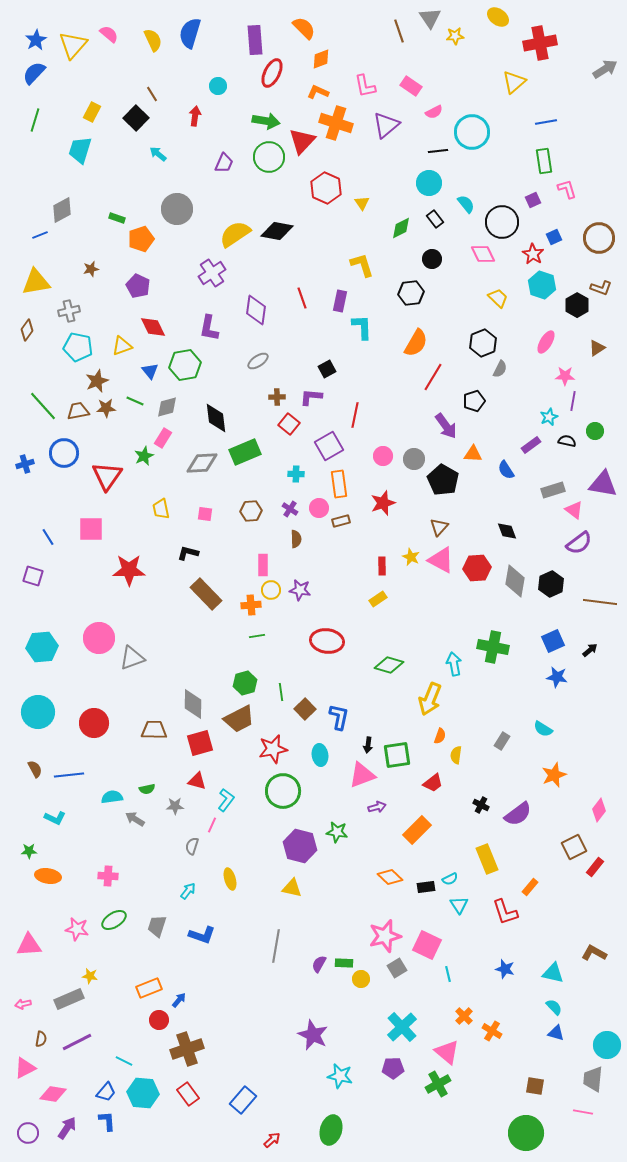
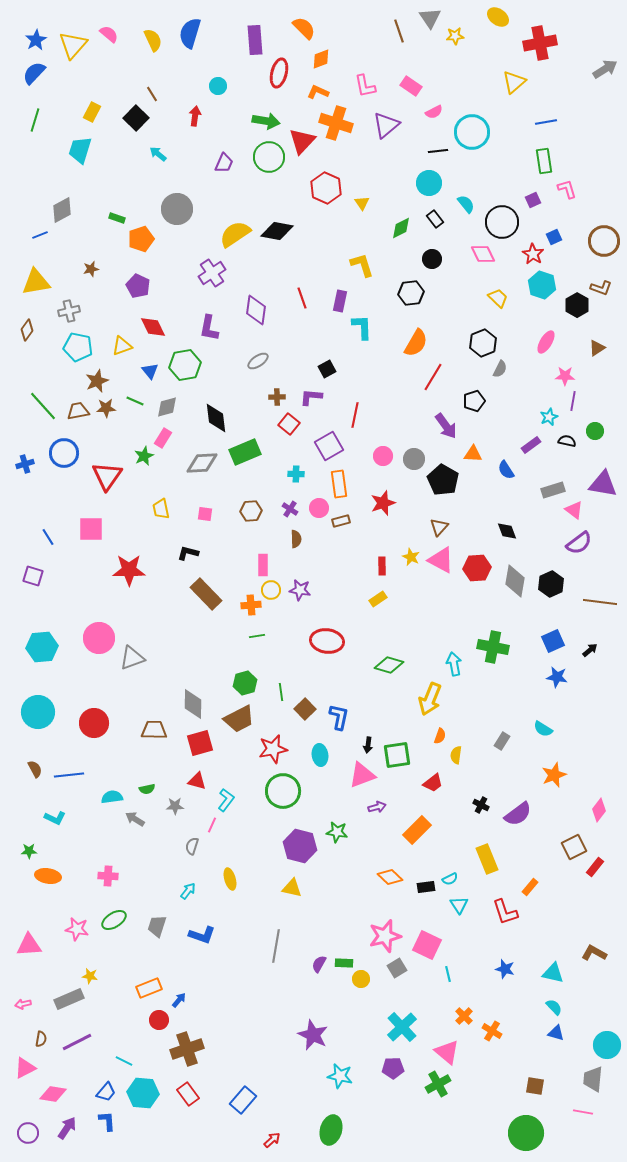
red ellipse at (272, 73): moved 7 px right; rotated 12 degrees counterclockwise
brown circle at (599, 238): moved 5 px right, 3 px down
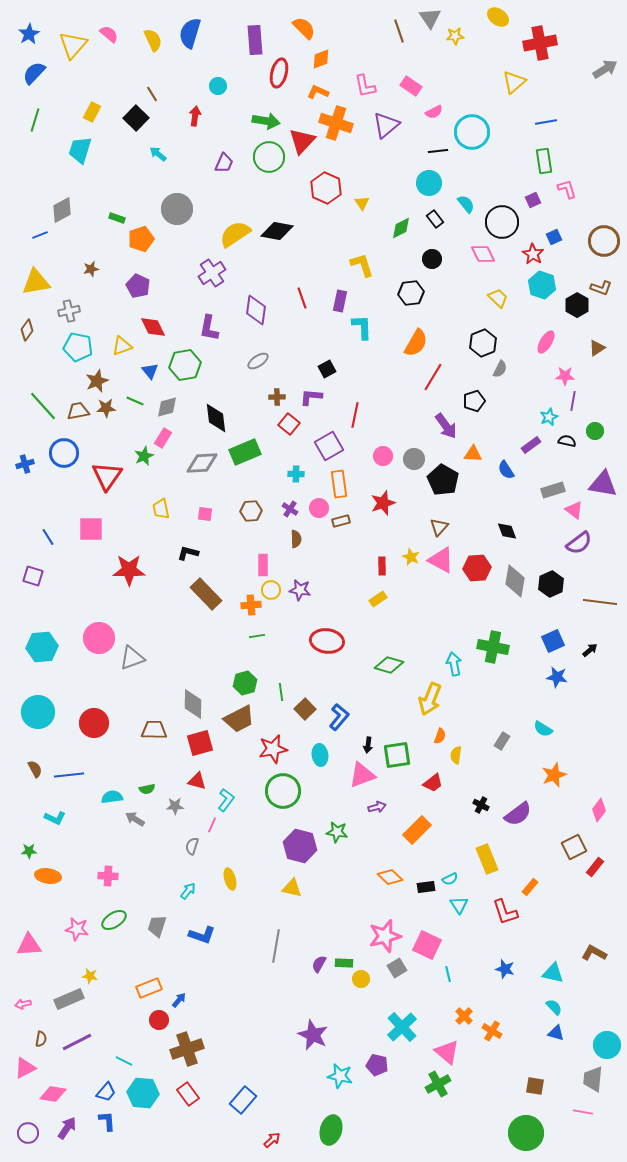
blue star at (36, 40): moved 7 px left, 6 px up
blue L-shape at (339, 717): rotated 28 degrees clockwise
purple pentagon at (393, 1068): moved 16 px left, 3 px up; rotated 15 degrees clockwise
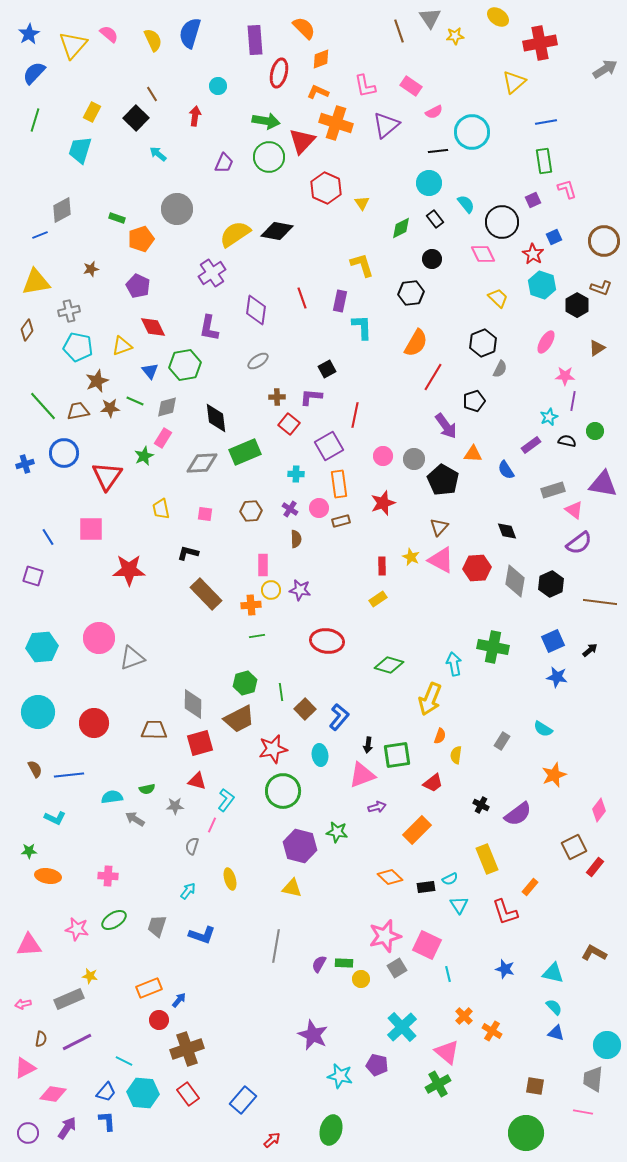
brown star at (106, 408): moved 4 px right
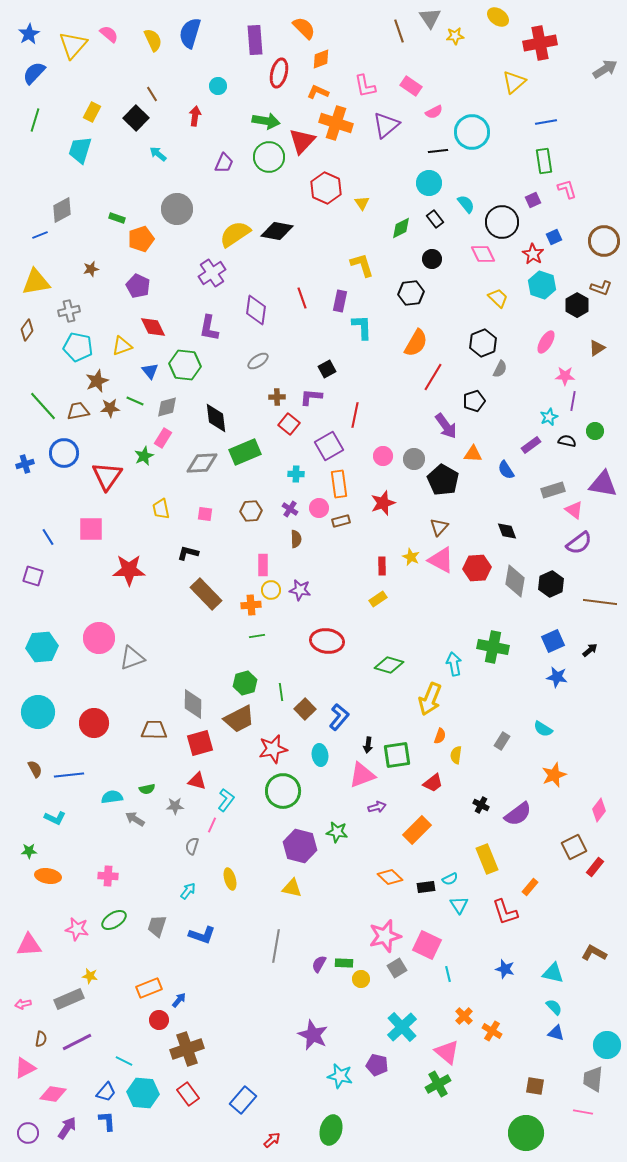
green hexagon at (185, 365): rotated 16 degrees clockwise
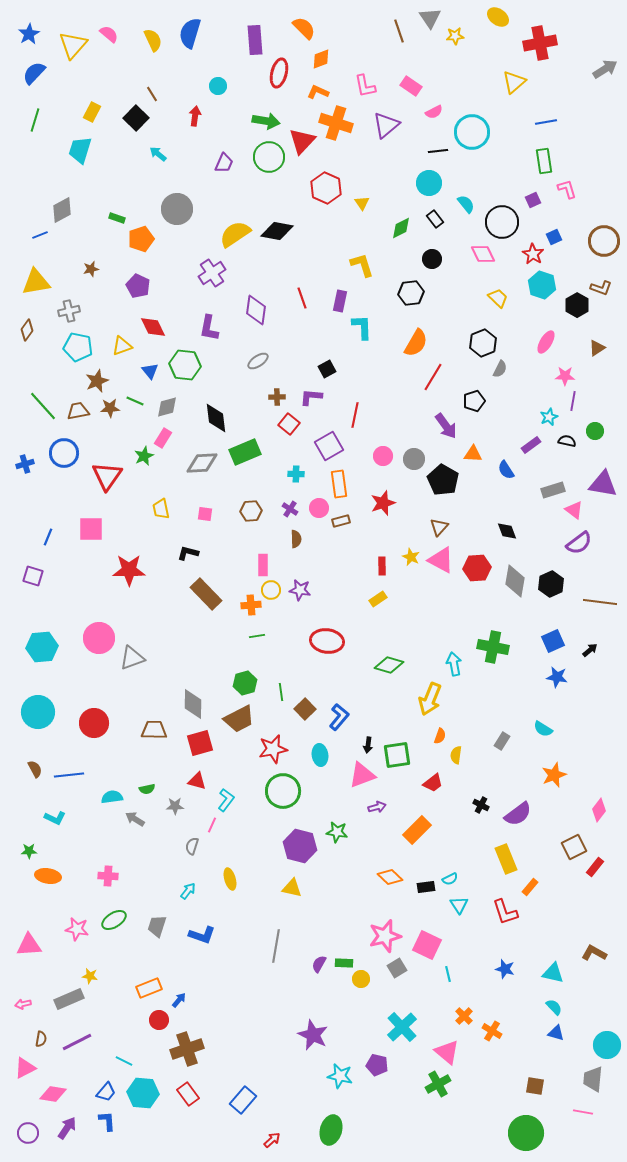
blue line at (48, 537): rotated 54 degrees clockwise
yellow rectangle at (487, 859): moved 19 px right
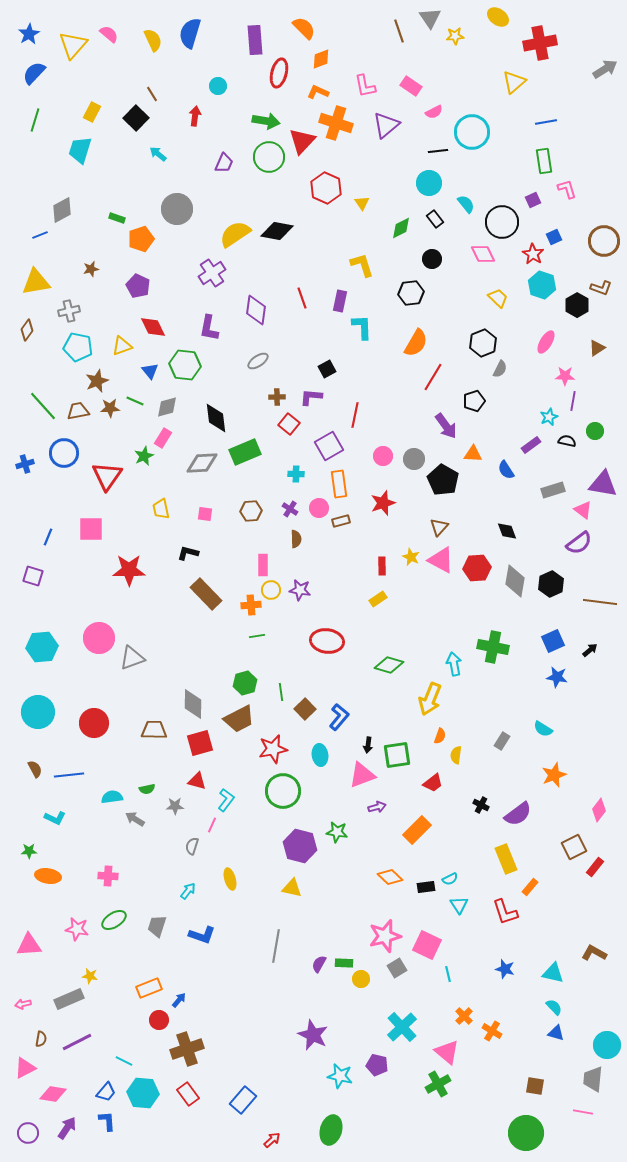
pink triangle at (574, 510): moved 9 px right
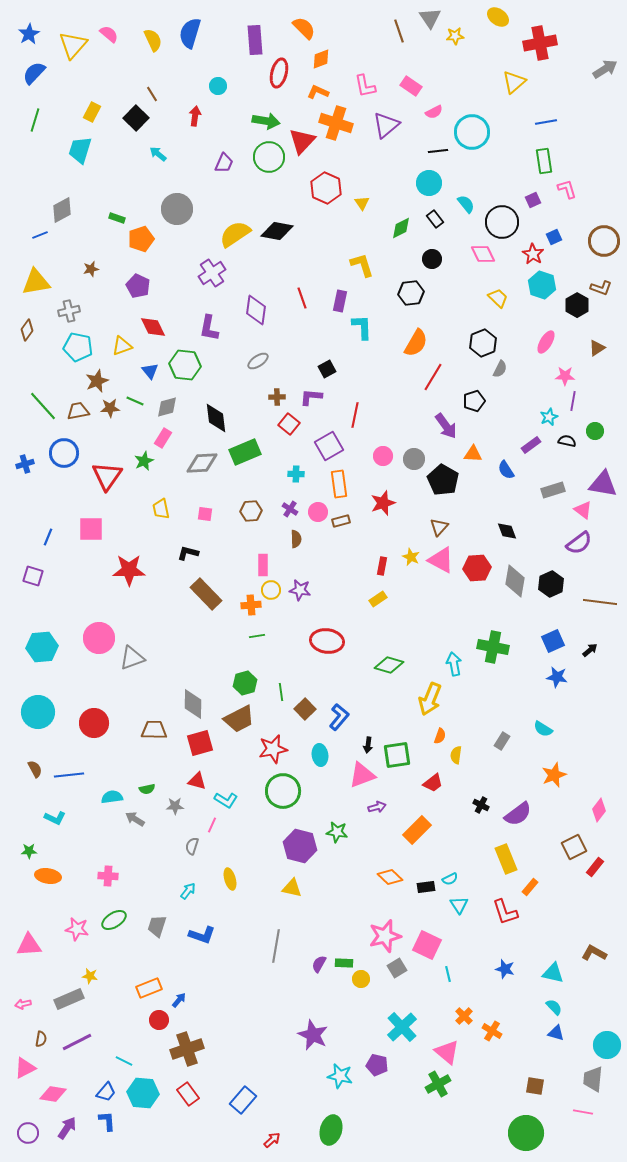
green star at (144, 456): moved 5 px down
pink circle at (319, 508): moved 1 px left, 4 px down
red rectangle at (382, 566): rotated 12 degrees clockwise
cyan L-shape at (226, 800): rotated 85 degrees clockwise
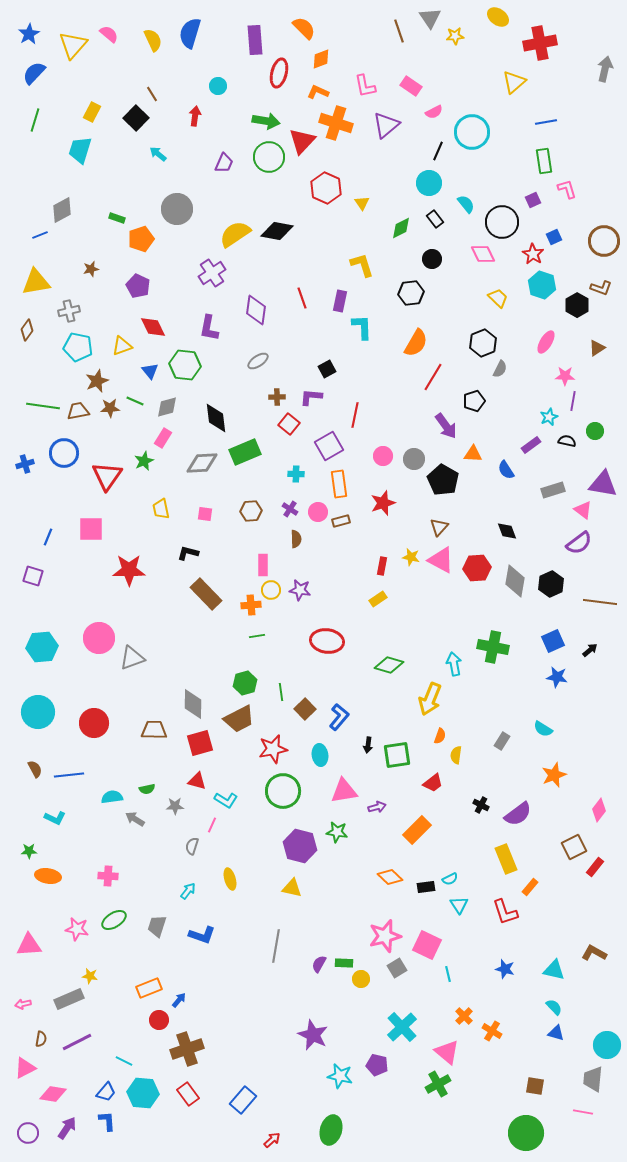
gray arrow at (605, 69): rotated 45 degrees counterclockwise
black line at (438, 151): rotated 60 degrees counterclockwise
green line at (43, 406): rotated 40 degrees counterclockwise
yellow star at (411, 557): rotated 12 degrees counterclockwise
pink triangle at (362, 775): moved 18 px left, 16 px down; rotated 12 degrees clockwise
cyan triangle at (553, 973): moved 1 px right, 3 px up
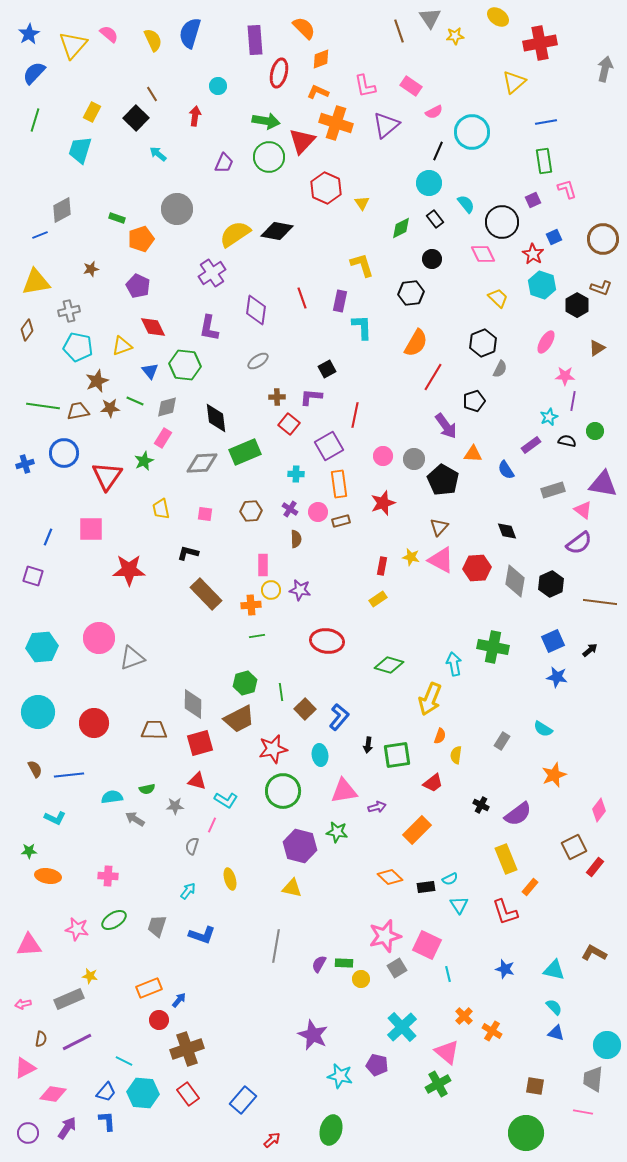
brown circle at (604, 241): moved 1 px left, 2 px up
